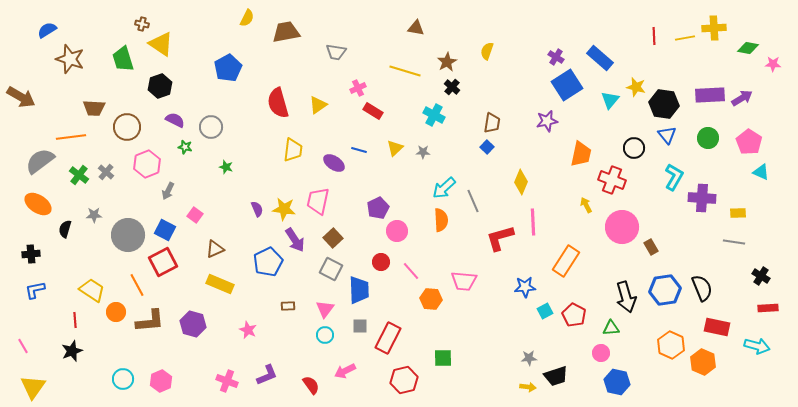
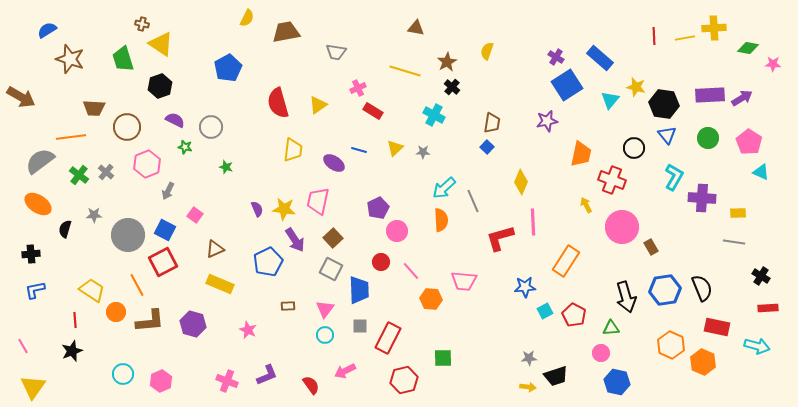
cyan circle at (123, 379): moved 5 px up
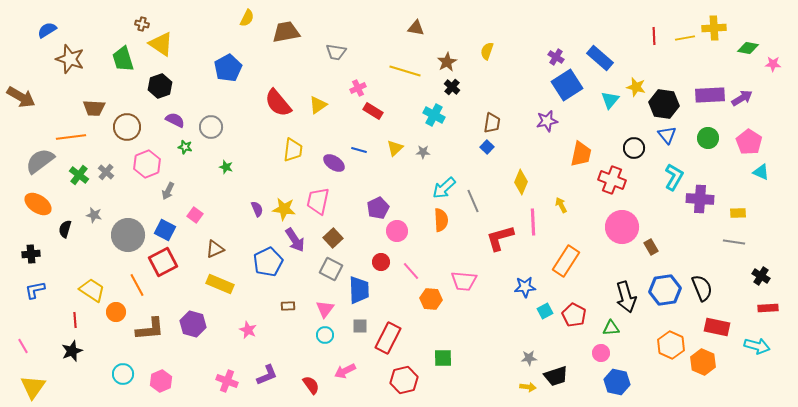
red semicircle at (278, 103): rotated 24 degrees counterclockwise
purple cross at (702, 198): moved 2 px left, 1 px down
yellow arrow at (586, 205): moved 25 px left
gray star at (94, 215): rotated 14 degrees clockwise
brown L-shape at (150, 321): moved 8 px down
